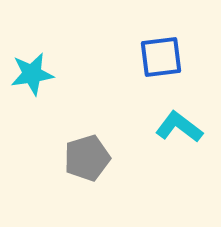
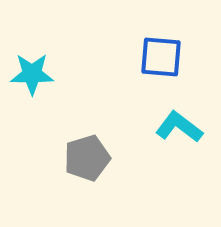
blue square: rotated 12 degrees clockwise
cyan star: rotated 9 degrees clockwise
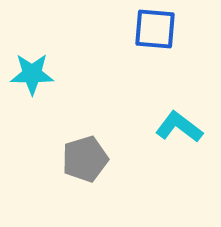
blue square: moved 6 px left, 28 px up
gray pentagon: moved 2 px left, 1 px down
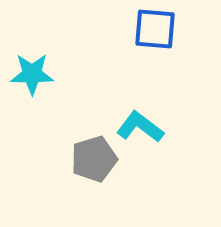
cyan L-shape: moved 39 px left
gray pentagon: moved 9 px right
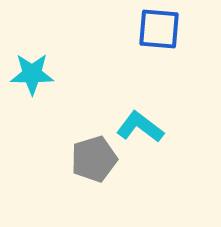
blue square: moved 4 px right
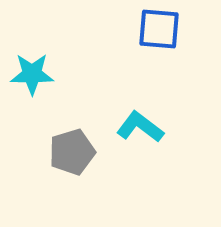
gray pentagon: moved 22 px left, 7 px up
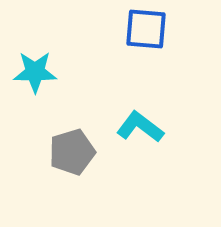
blue square: moved 13 px left
cyan star: moved 3 px right, 2 px up
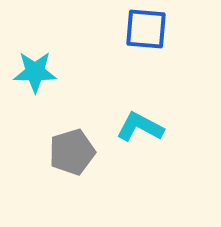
cyan L-shape: rotated 9 degrees counterclockwise
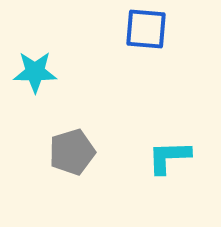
cyan L-shape: moved 29 px right, 30 px down; rotated 30 degrees counterclockwise
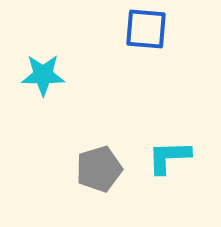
cyan star: moved 8 px right, 3 px down
gray pentagon: moved 27 px right, 17 px down
